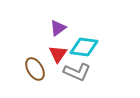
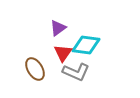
cyan diamond: moved 2 px right, 2 px up
red triangle: moved 5 px right, 1 px up
gray L-shape: moved 1 px left
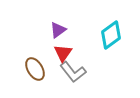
purple triangle: moved 2 px down
cyan diamond: moved 25 px right, 10 px up; rotated 44 degrees counterclockwise
gray L-shape: moved 3 px left; rotated 28 degrees clockwise
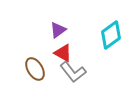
red triangle: rotated 36 degrees counterclockwise
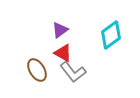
purple triangle: moved 2 px right
brown ellipse: moved 2 px right, 1 px down
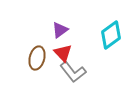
red triangle: rotated 18 degrees clockwise
brown ellipse: moved 12 px up; rotated 45 degrees clockwise
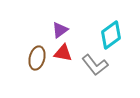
red triangle: rotated 36 degrees counterclockwise
gray L-shape: moved 22 px right, 7 px up
